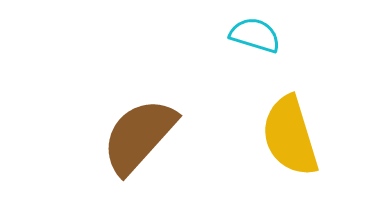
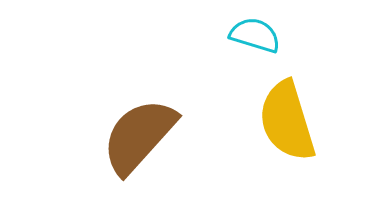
yellow semicircle: moved 3 px left, 15 px up
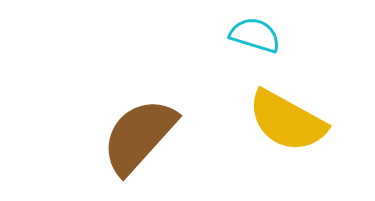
yellow semicircle: rotated 44 degrees counterclockwise
